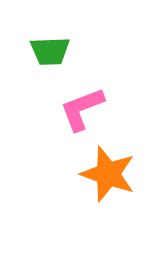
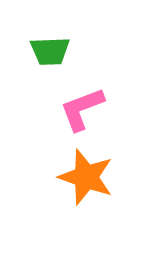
orange star: moved 22 px left, 3 px down
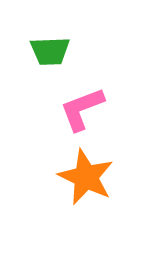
orange star: rotated 6 degrees clockwise
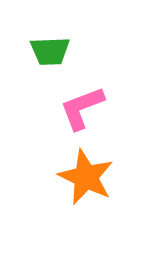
pink L-shape: moved 1 px up
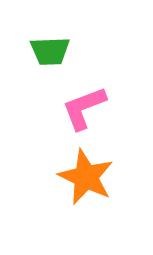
pink L-shape: moved 2 px right
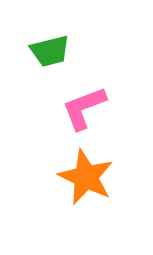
green trapezoid: rotated 12 degrees counterclockwise
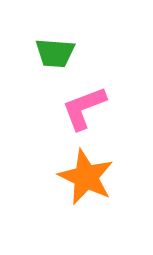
green trapezoid: moved 5 px right, 2 px down; rotated 18 degrees clockwise
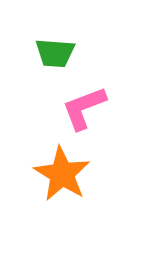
orange star: moved 24 px left, 3 px up; rotated 6 degrees clockwise
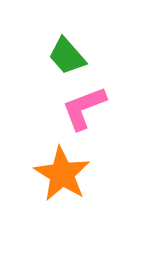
green trapezoid: moved 12 px right, 3 px down; rotated 45 degrees clockwise
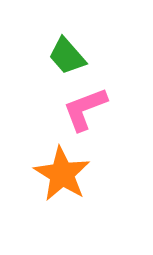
pink L-shape: moved 1 px right, 1 px down
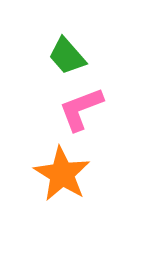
pink L-shape: moved 4 px left
